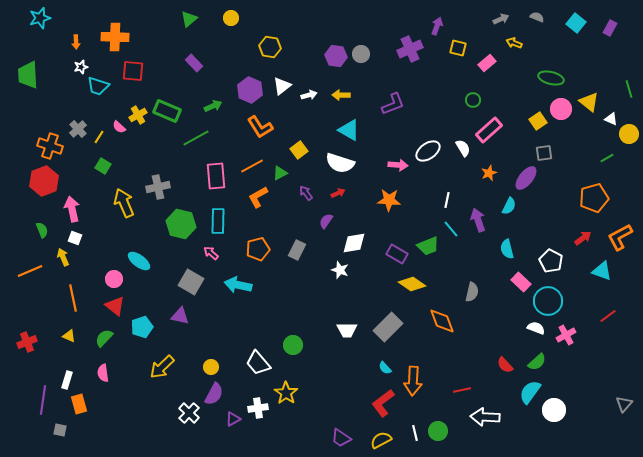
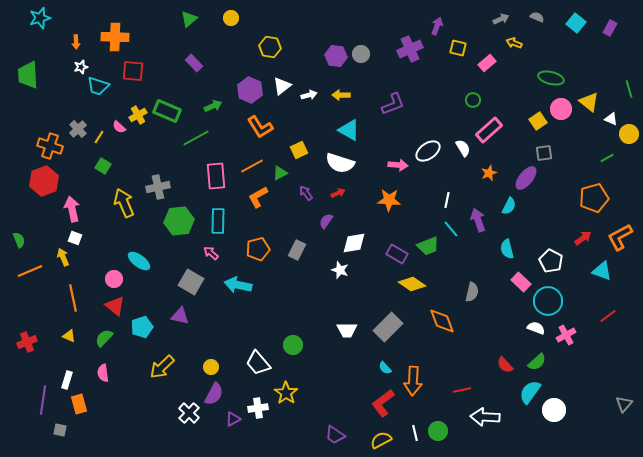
yellow square at (299, 150): rotated 12 degrees clockwise
green hexagon at (181, 224): moved 2 px left, 3 px up; rotated 20 degrees counterclockwise
green semicircle at (42, 230): moved 23 px left, 10 px down
purple trapezoid at (341, 438): moved 6 px left, 3 px up
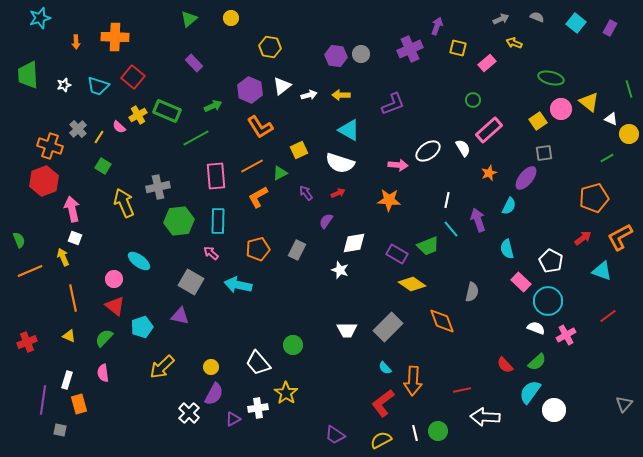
white star at (81, 67): moved 17 px left, 18 px down
red square at (133, 71): moved 6 px down; rotated 35 degrees clockwise
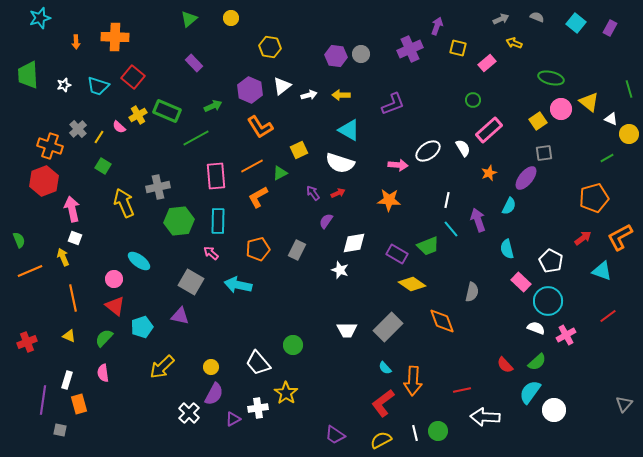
purple arrow at (306, 193): moved 7 px right
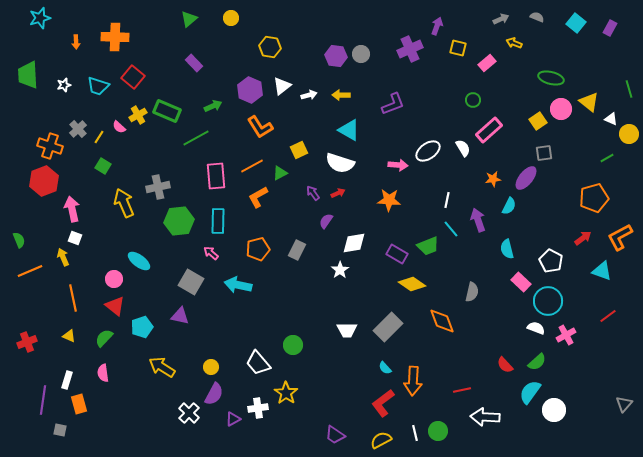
orange star at (489, 173): moved 4 px right, 6 px down; rotated 14 degrees clockwise
white star at (340, 270): rotated 18 degrees clockwise
yellow arrow at (162, 367): rotated 76 degrees clockwise
